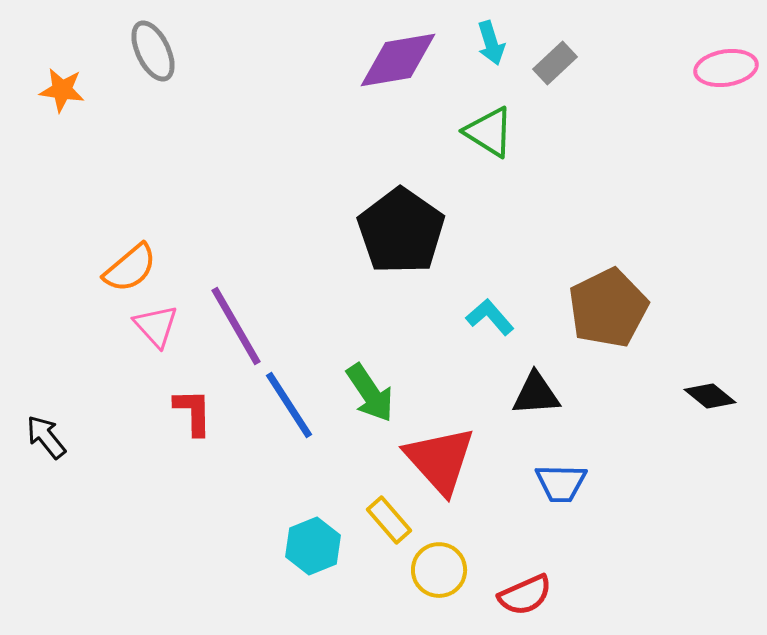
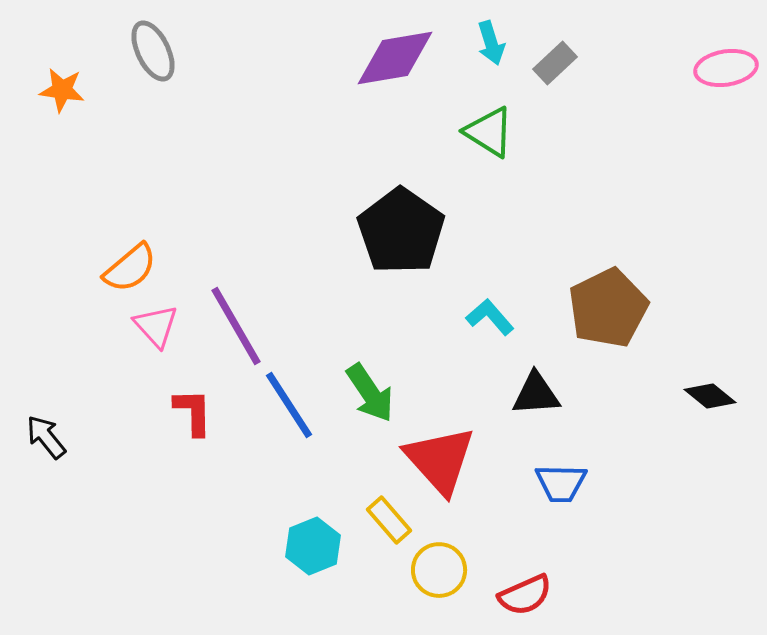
purple diamond: moved 3 px left, 2 px up
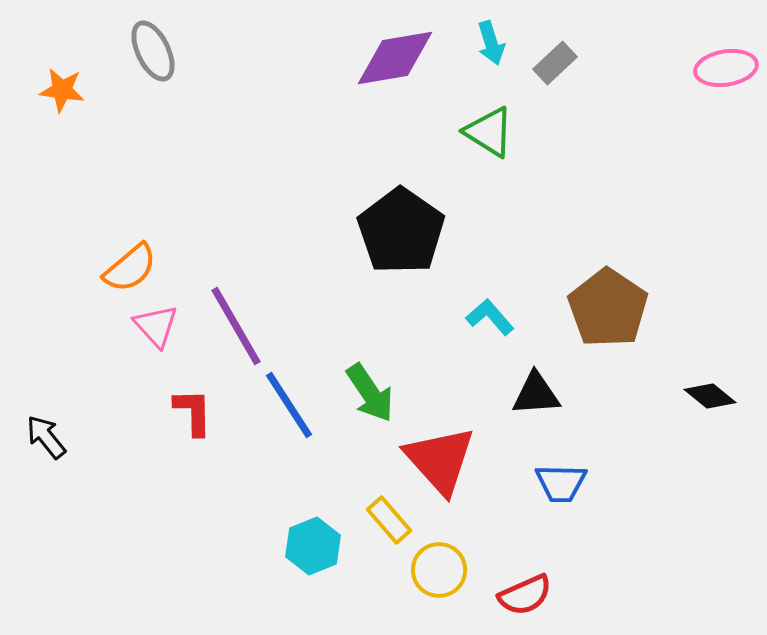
brown pentagon: rotated 12 degrees counterclockwise
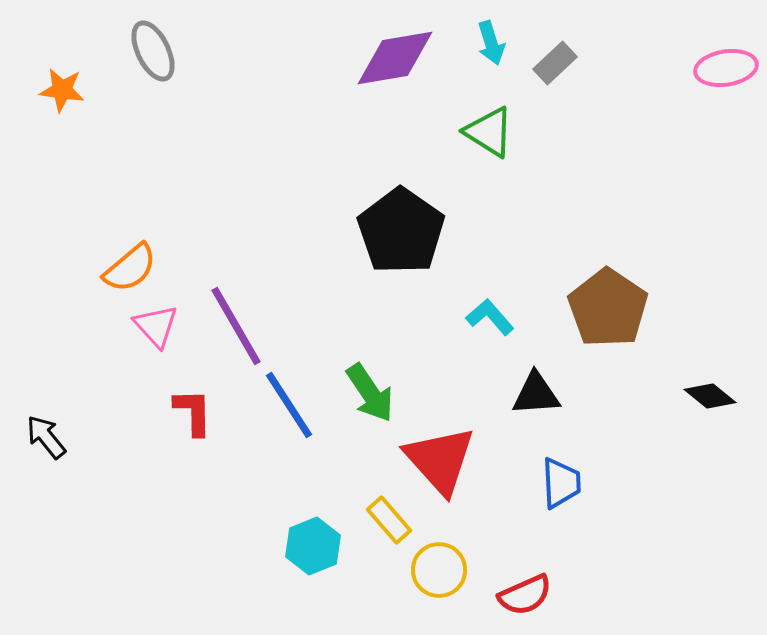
blue trapezoid: rotated 94 degrees counterclockwise
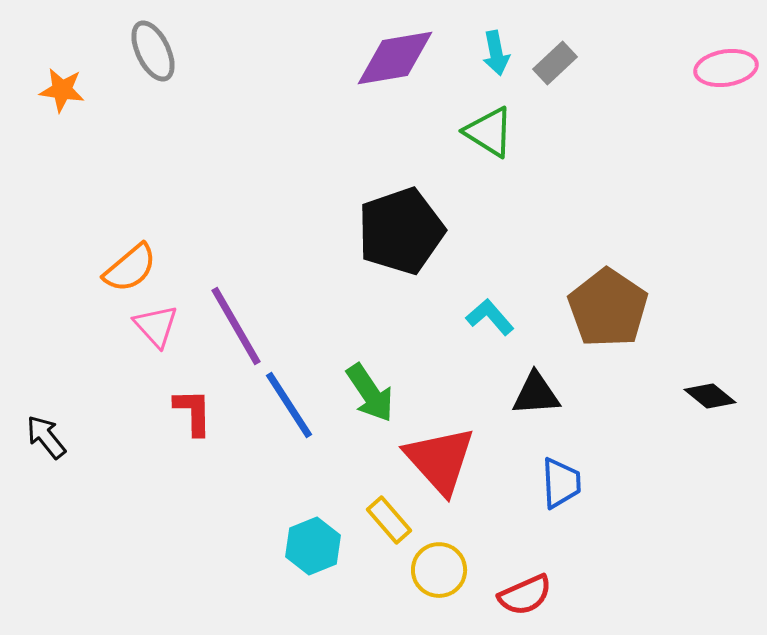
cyan arrow: moved 5 px right, 10 px down; rotated 6 degrees clockwise
black pentagon: rotated 18 degrees clockwise
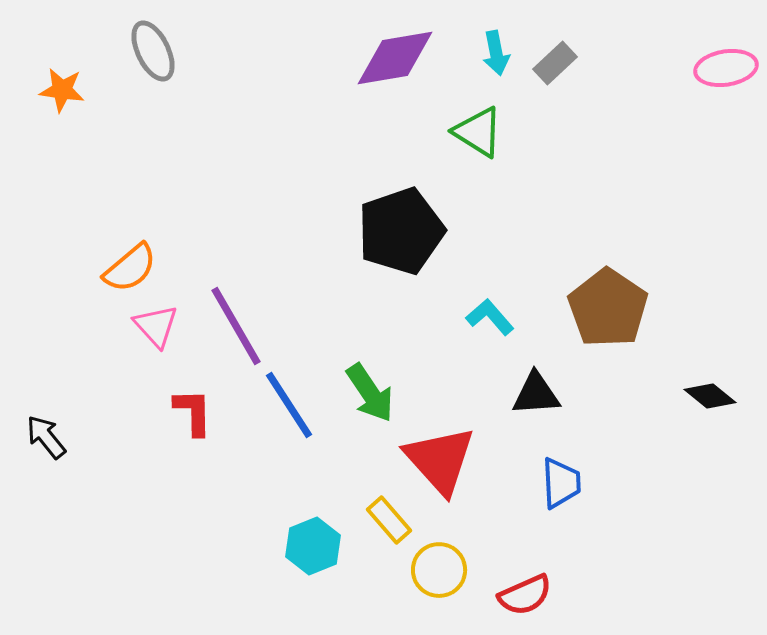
green triangle: moved 11 px left
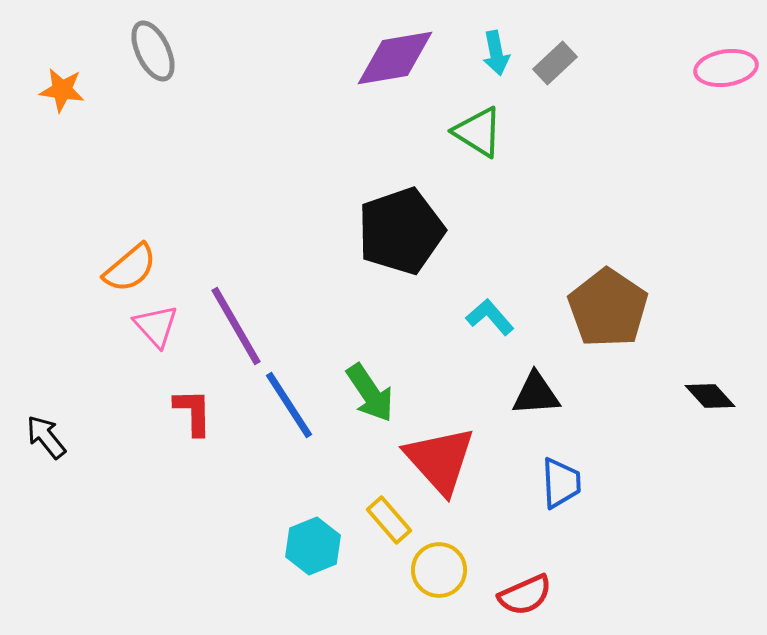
black diamond: rotated 9 degrees clockwise
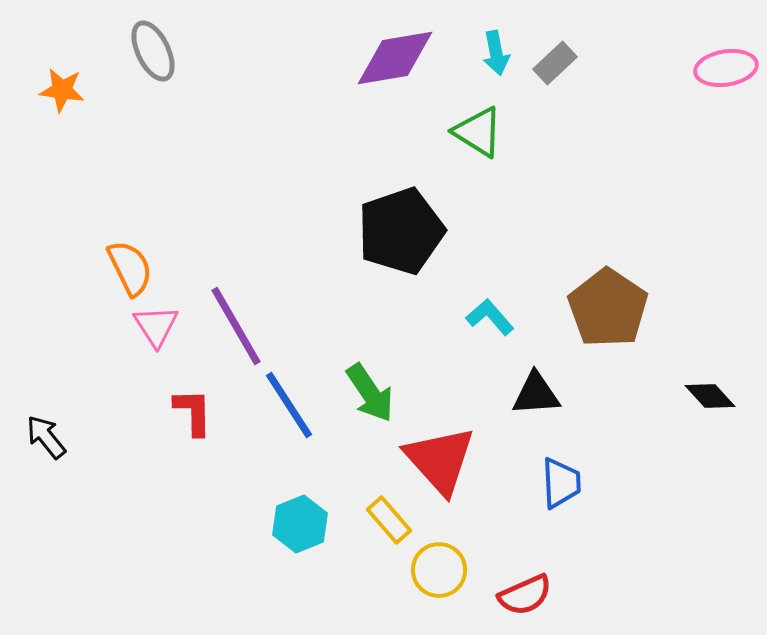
orange semicircle: rotated 76 degrees counterclockwise
pink triangle: rotated 9 degrees clockwise
cyan hexagon: moved 13 px left, 22 px up
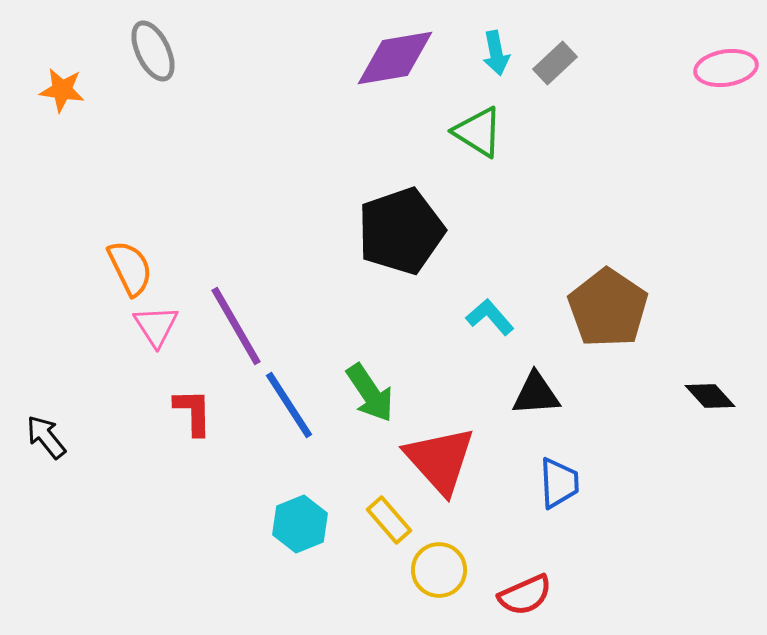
blue trapezoid: moved 2 px left
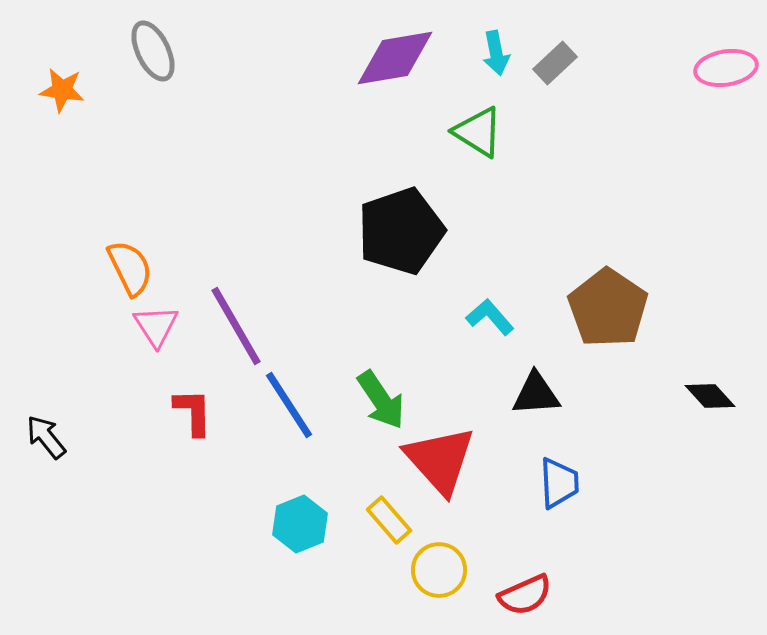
green arrow: moved 11 px right, 7 px down
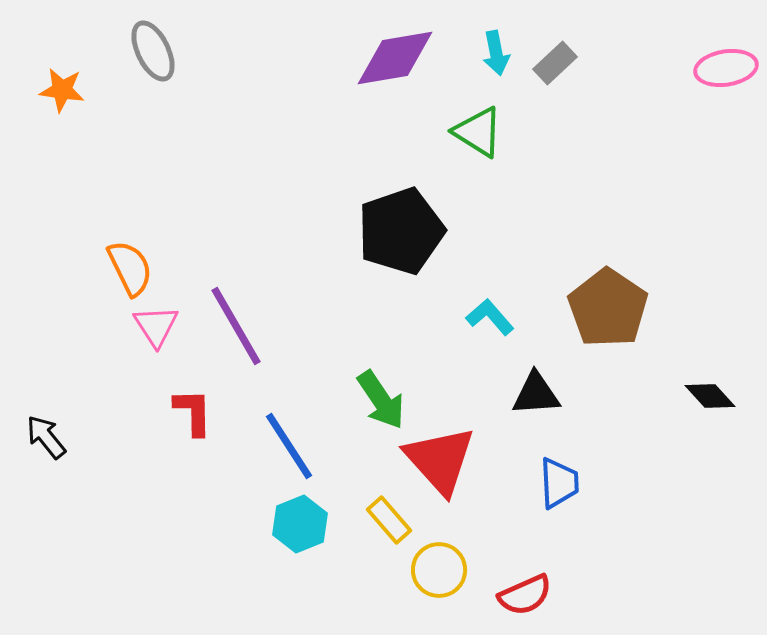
blue line: moved 41 px down
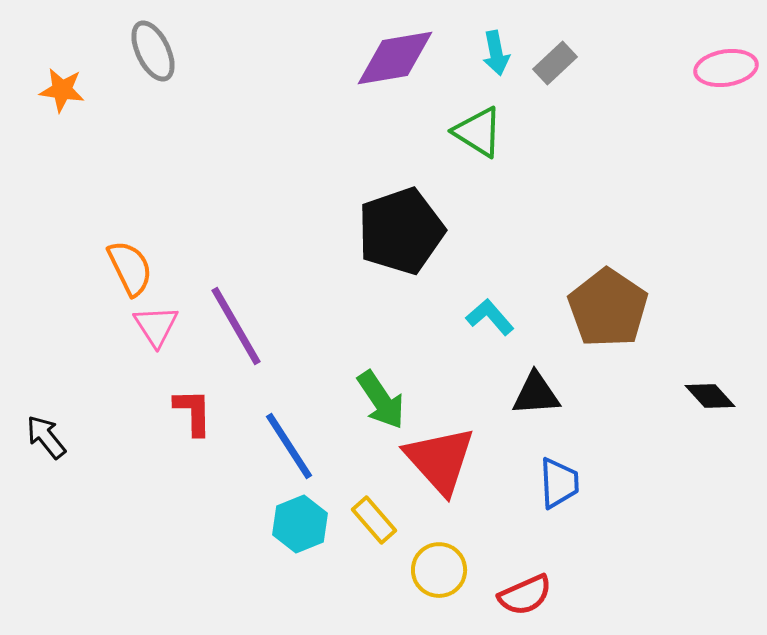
yellow rectangle: moved 15 px left
